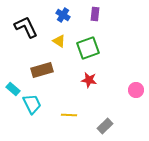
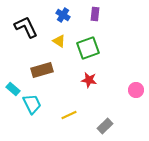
yellow line: rotated 28 degrees counterclockwise
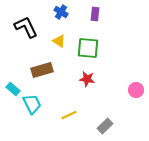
blue cross: moved 2 px left, 3 px up
green square: rotated 25 degrees clockwise
red star: moved 2 px left, 1 px up
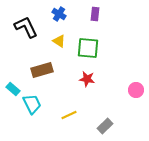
blue cross: moved 2 px left, 2 px down
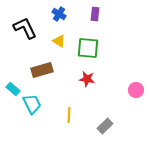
black L-shape: moved 1 px left, 1 px down
yellow line: rotated 63 degrees counterclockwise
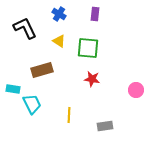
red star: moved 5 px right
cyan rectangle: rotated 32 degrees counterclockwise
gray rectangle: rotated 35 degrees clockwise
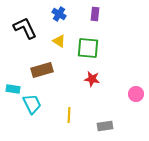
pink circle: moved 4 px down
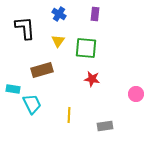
black L-shape: rotated 20 degrees clockwise
yellow triangle: moved 1 px left; rotated 32 degrees clockwise
green square: moved 2 px left
